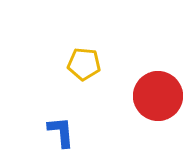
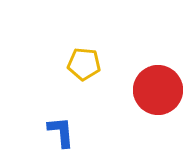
red circle: moved 6 px up
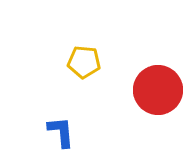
yellow pentagon: moved 2 px up
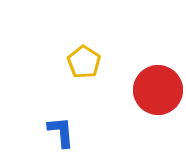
yellow pentagon: rotated 28 degrees clockwise
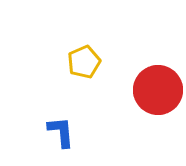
yellow pentagon: rotated 16 degrees clockwise
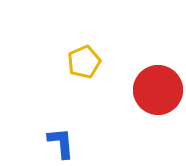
blue L-shape: moved 11 px down
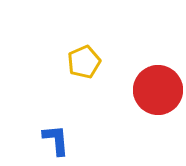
blue L-shape: moved 5 px left, 3 px up
